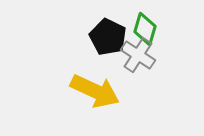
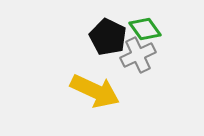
green diamond: rotated 52 degrees counterclockwise
gray cross: rotated 32 degrees clockwise
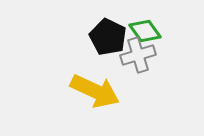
green diamond: moved 2 px down
gray cross: rotated 8 degrees clockwise
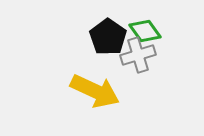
black pentagon: rotated 9 degrees clockwise
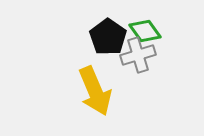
yellow arrow: rotated 42 degrees clockwise
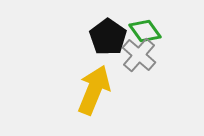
gray cross: moved 1 px right; rotated 32 degrees counterclockwise
yellow arrow: moved 1 px left, 1 px up; rotated 135 degrees counterclockwise
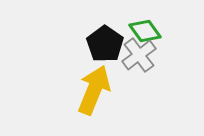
black pentagon: moved 3 px left, 7 px down
gray cross: rotated 12 degrees clockwise
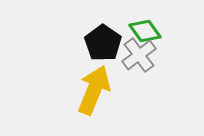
black pentagon: moved 2 px left, 1 px up
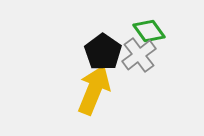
green diamond: moved 4 px right
black pentagon: moved 9 px down
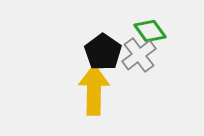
green diamond: moved 1 px right
yellow arrow: rotated 21 degrees counterclockwise
